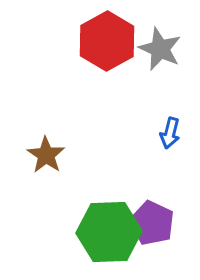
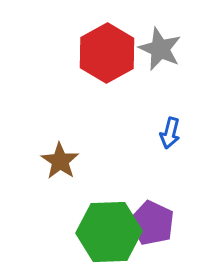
red hexagon: moved 12 px down
brown star: moved 14 px right, 6 px down
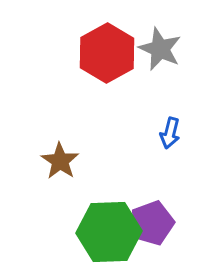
purple pentagon: rotated 27 degrees clockwise
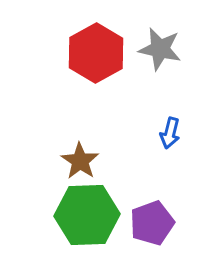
gray star: rotated 12 degrees counterclockwise
red hexagon: moved 11 px left
brown star: moved 20 px right
green hexagon: moved 22 px left, 17 px up
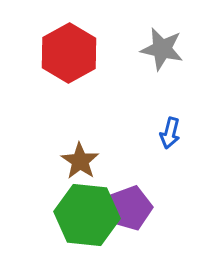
gray star: moved 2 px right
red hexagon: moved 27 px left
green hexagon: rotated 8 degrees clockwise
purple pentagon: moved 22 px left, 15 px up
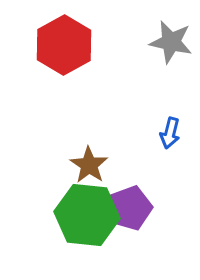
gray star: moved 9 px right, 7 px up
red hexagon: moved 5 px left, 8 px up
brown star: moved 9 px right, 4 px down
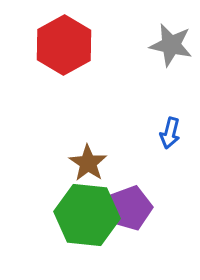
gray star: moved 3 px down
brown star: moved 1 px left, 2 px up
